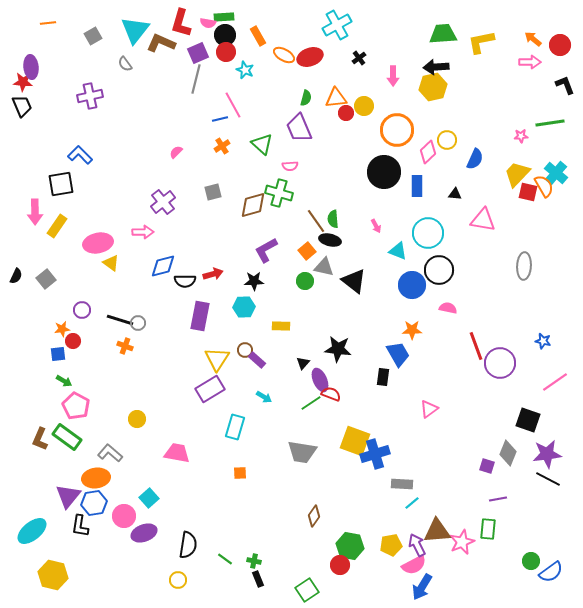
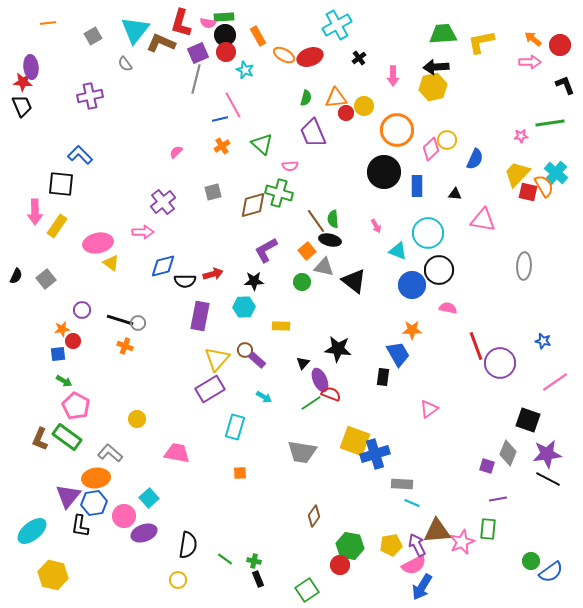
purple trapezoid at (299, 128): moved 14 px right, 5 px down
pink diamond at (428, 152): moved 3 px right, 3 px up
black square at (61, 184): rotated 16 degrees clockwise
green circle at (305, 281): moved 3 px left, 1 px down
yellow triangle at (217, 359): rotated 8 degrees clockwise
cyan line at (412, 503): rotated 63 degrees clockwise
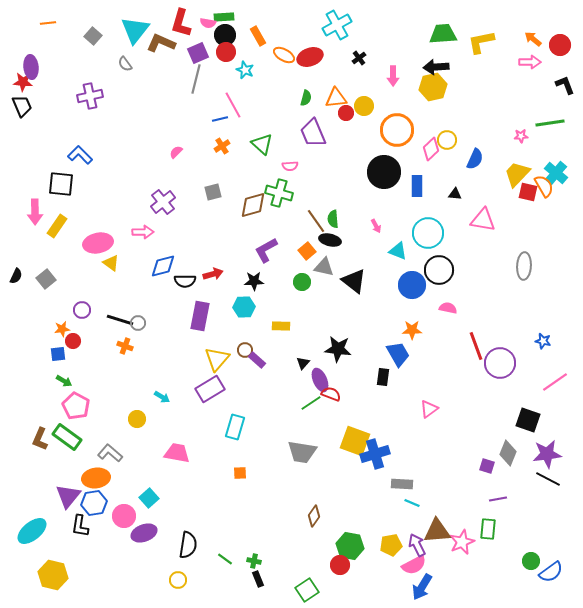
gray square at (93, 36): rotated 18 degrees counterclockwise
cyan arrow at (264, 397): moved 102 px left
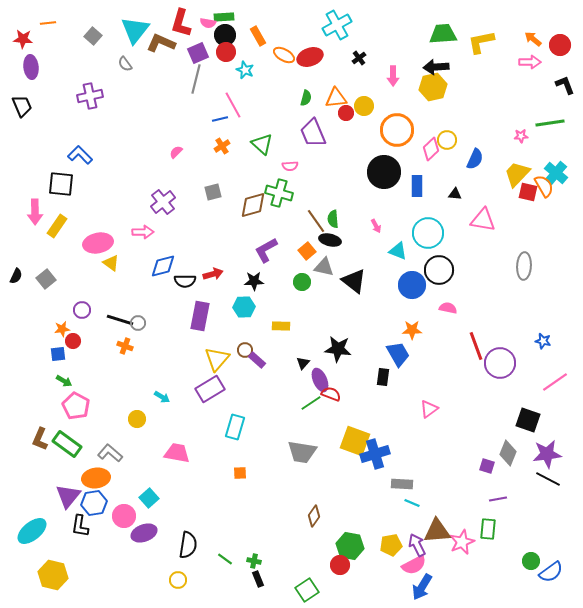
red star at (23, 82): moved 43 px up
green rectangle at (67, 437): moved 7 px down
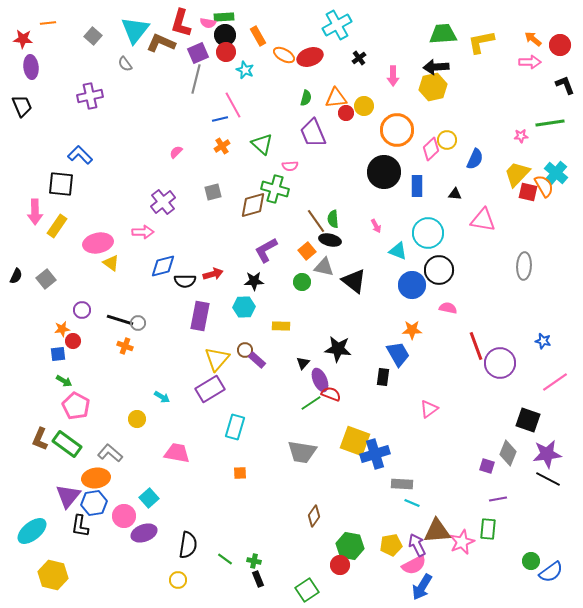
green cross at (279, 193): moved 4 px left, 4 px up
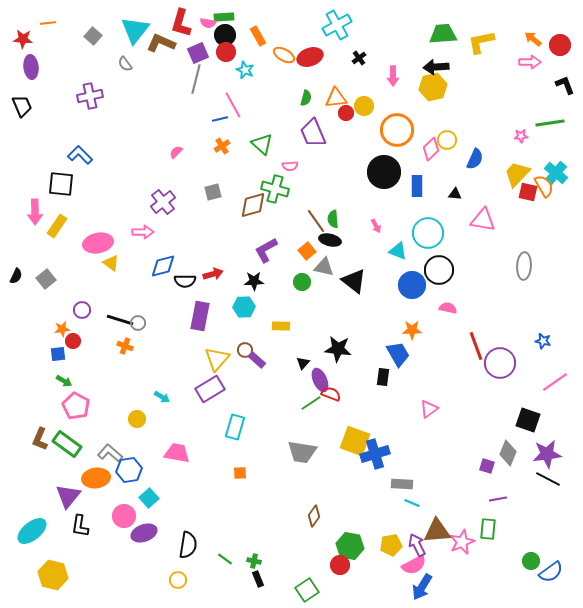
blue hexagon at (94, 503): moved 35 px right, 33 px up
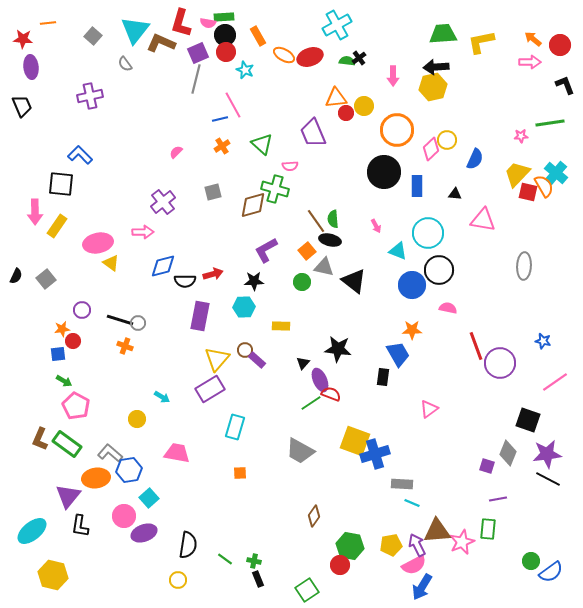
green semicircle at (306, 98): moved 41 px right, 37 px up; rotated 98 degrees counterclockwise
gray trapezoid at (302, 452): moved 2 px left, 1 px up; rotated 20 degrees clockwise
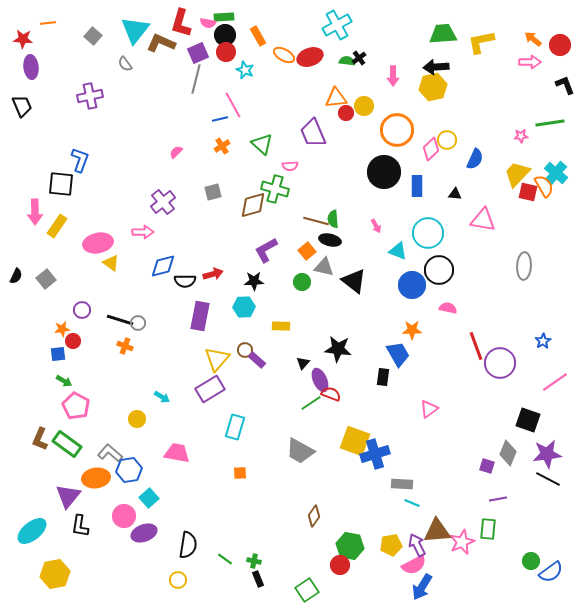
blue L-shape at (80, 155): moved 5 px down; rotated 65 degrees clockwise
brown line at (316, 221): rotated 40 degrees counterclockwise
blue star at (543, 341): rotated 28 degrees clockwise
yellow hexagon at (53, 575): moved 2 px right, 1 px up; rotated 24 degrees counterclockwise
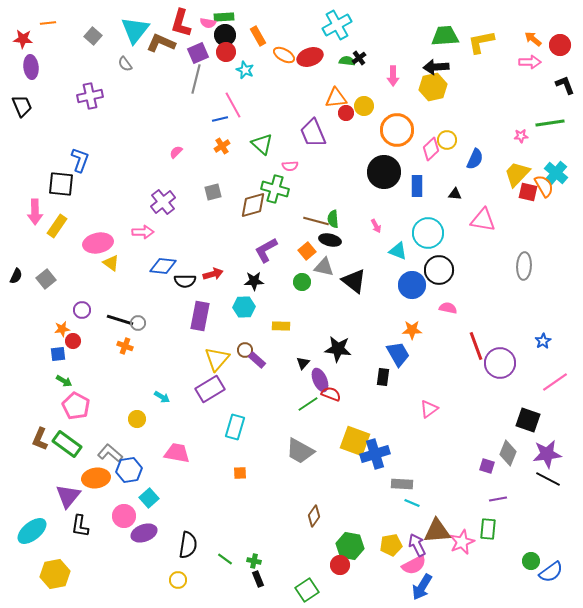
green trapezoid at (443, 34): moved 2 px right, 2 px down
blue diamond at (163, 266): rotated 20 degrees clockwise
green line at (311, 403): moved 3 px left, 1 px down
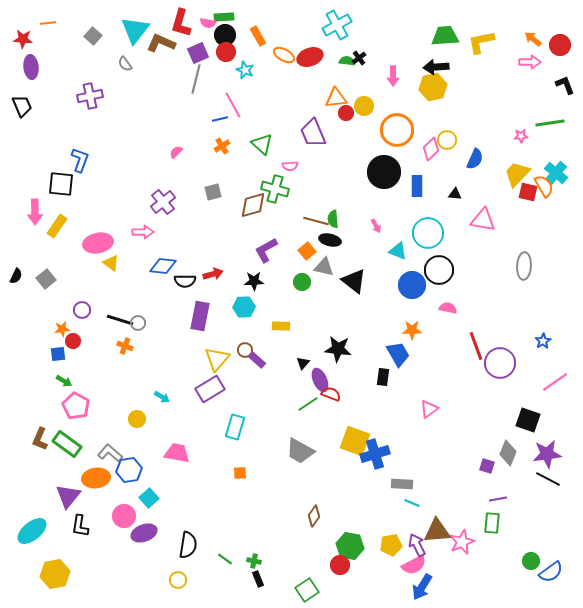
green rectangle at (488, 529): moved 4 px right, 6 px up
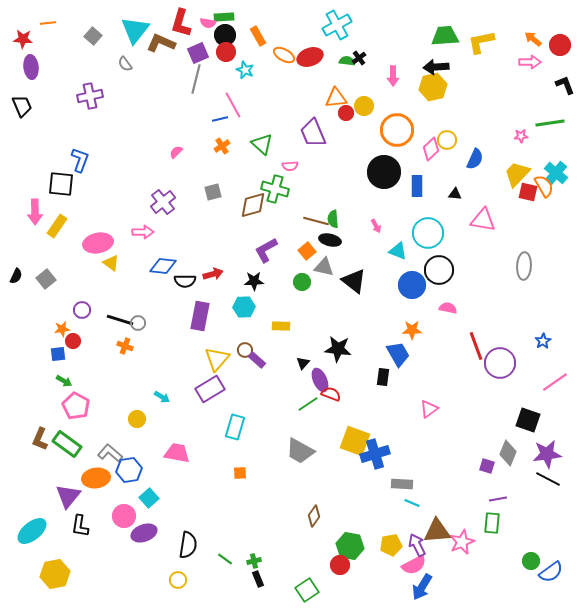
green cross at (254, 561): rotated 24 degrees counterclockwise
